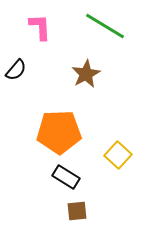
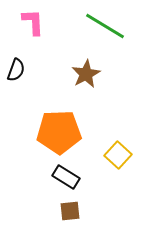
pink L-shape: moved 7 px left, 5 px up
black semicircle: rotated 20 degrees counterclockwise
brown square: moved 7 px left
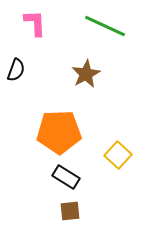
pink L-shape: moved 2 px right, 1 px down
green line: rotated 6 degrees counterclockwise
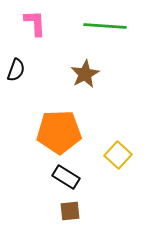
green line: rotated 21 degrees counterclockwise
brown star: moved 1 px left
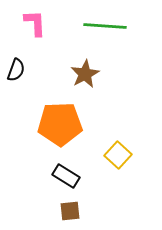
orange pentagon: moved 1 px right, 8 px up
black rectangle: moved 1 px up
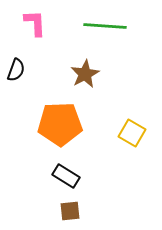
yellow square: moved 14 px right, 22 px up; rotated 12 degrees counterclockwise
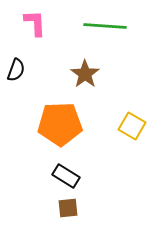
brown star: rotated 8 degrees counterclockwise
yellow square: moved 7 px up
brown square: moved 2 px left, 3 px up
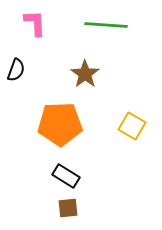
green line: moved 1 px right, 1 px up
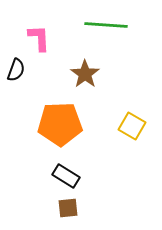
pink L-shape: moved 4 px right, 15 px down
